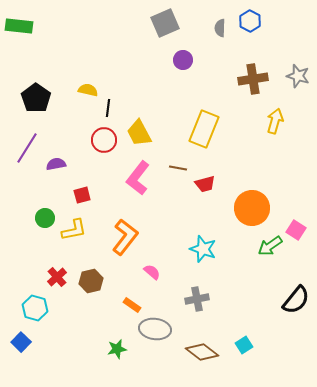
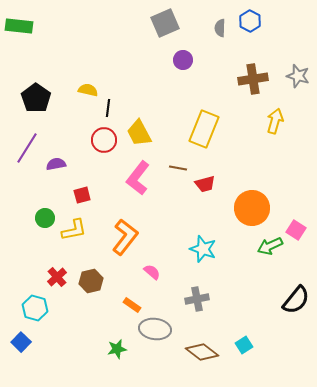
green arrow: rotated 10 degrees clockwise
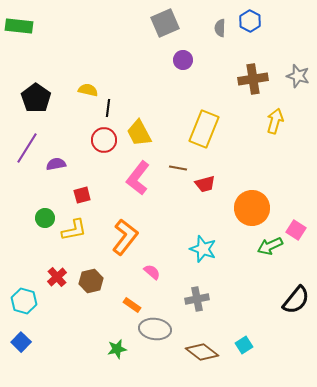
cyan hexagon: moved 11 px left, 7 px up
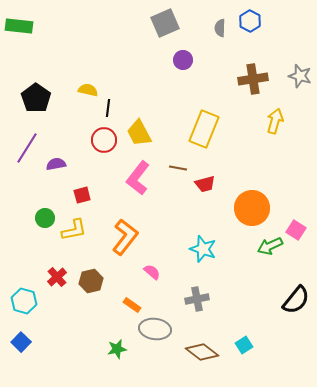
gray star: moved 2 px right
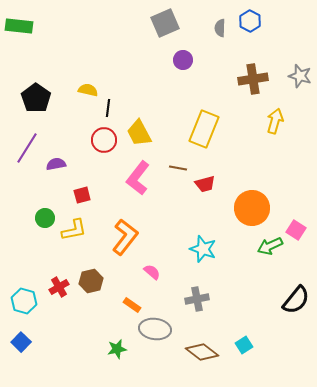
red cross: moved 2 px right, 10 px down; rotated 12 degrees clockwise
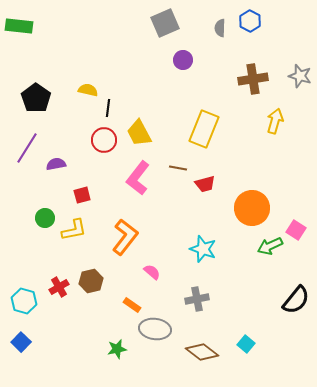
cyan square: moved 2 px right, 1 px up; rotated 18 degrees counterclockwise
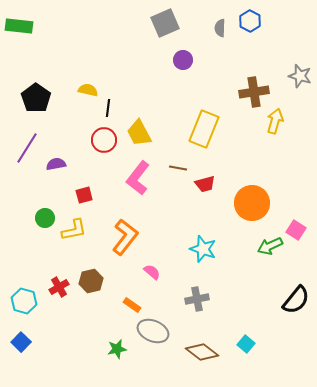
brown cross: moved 1 px right, 13 px down
red square: moved 2 px right
orange circle: moved 5 px up
gray ellipse: moved 2 px left, 2 px down; rotated 16 degrees clockwise
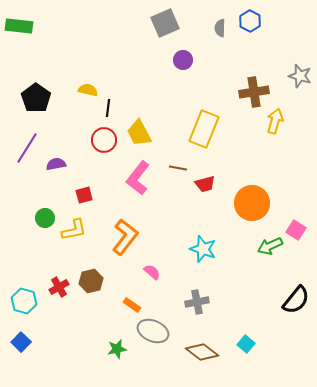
gray cross: moved 3 px down
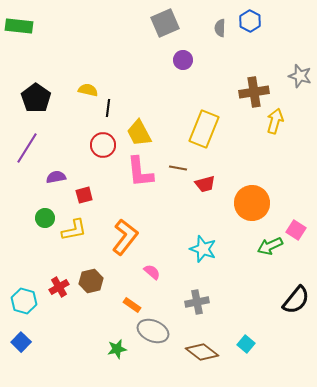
red circle: moved 1 px left, 5 px down
purple semicircle: moved 13 px down
pink L-shape: moved 2 px right, 6 px up; rotated 44 degrees counterclockwise
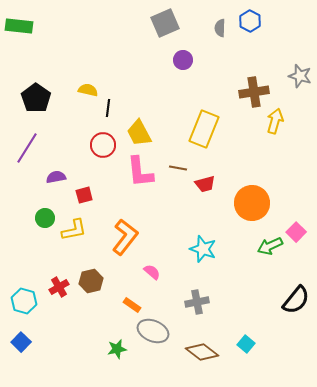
pink square: moved 2 px down; rotated 12 degrees clockwise
